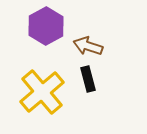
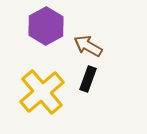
brown arrow: rotated 12 degrees clockwise
black rectangle: rotated 35 degrees clockwise
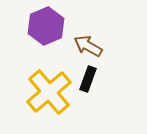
purple hexagon: rotated 6 degrees clockwise
yellow cross: moved 7 px right
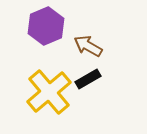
black rectangle: rotated 40 degrees clockwise
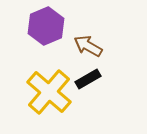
yellow cross: rotated 9 degrees counterclockwise
